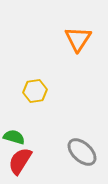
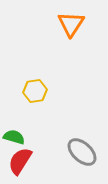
orange triangle: moved 7 px left, 15 px up
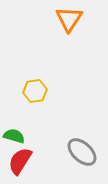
orange triangle: moved 2 px left, 5 px up
green semicircle: moved 1 px up
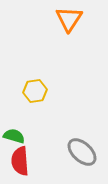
red semicircle: rotated 36 degrees counterclockwise
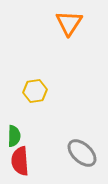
orange triangle: moved 4 px down
green semicircle: rotated 75 degrees clockwise
gray ellipse: moved 1 px down
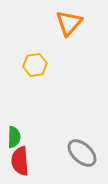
orange triangle: rotated 8 degrees clockwise
yellow hexagon: moved 26 px up
green semicircle: moved 1 px down
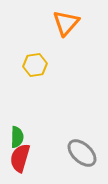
orange triangle: moved 3 px left
green semicircle: moved 3 px right
red semicircle: moved 3 px up; rotated 20 degrees clockwise
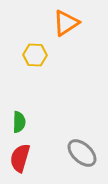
orange triangle: rotated 16 degrees clockwise
yellow hexagon: moved 10 px up; rotated 10 degrees clockwise
green semicircle: moved 2 px right, 15 px up
